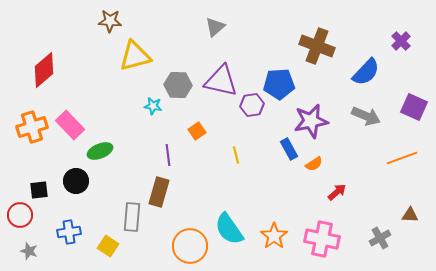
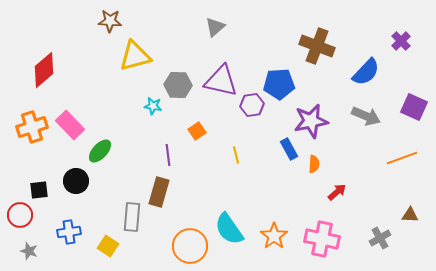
green ellipse: rotated 25 degrees counterclockwise
orange semicircle: rotated 54 degrees counterclockwise
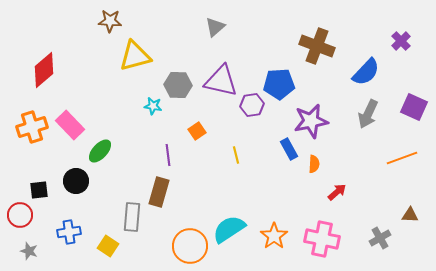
gray arrow: moved 2 px right, 2 px up; rotated 92 degrees clockwise
cyan semicircle: rotated 92 degrees clockwise
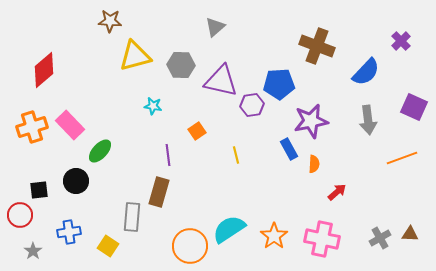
gray hexagon: moved 3 px right, 20 px up
gray arrow: moved 6 px down; rotated 32 degrees counterclockwise
brown triangle: moved 19 px down
gray star: moved 4 px right; rotated 18 degrees clockwise
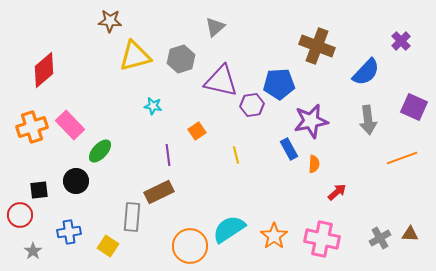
gray hexagon: moved 6 px up; rotated 20 degrees counterclockwise
brown rectangle: rotated 48 degrees clockwise
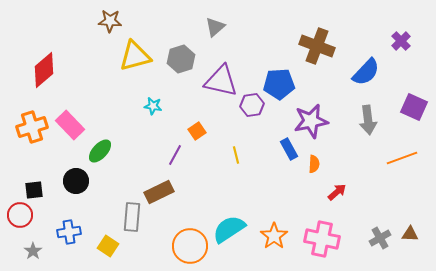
purple line: moved 7 px right; rotated 35 degrees clockwise
black square: moved 5 px left
